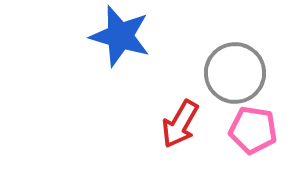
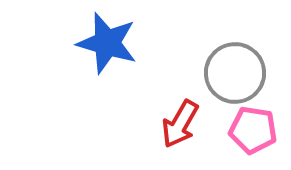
blue star: moved 13 px left, 7 px down
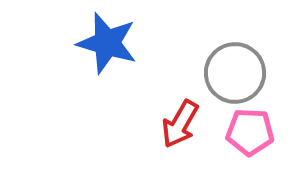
pink pentagon: moved 3 px left, 2 px down; rotated 6 degrees counterclockwise
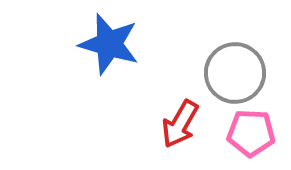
blue star: moved 2 px right, 1 px down
pink pentagon: moved 1 px right, 1 px down
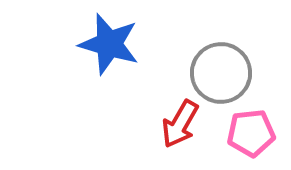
gray circle: moved 14 px left
pink pentagon: rotated 9 degrees counterclockwise
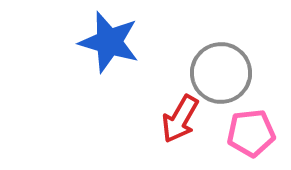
blue star: moved 2 px up
red arrow: moved 5 px up
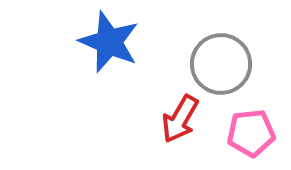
blue star: rotated 6 degrees clockwise
gray circle: moved 9 px up
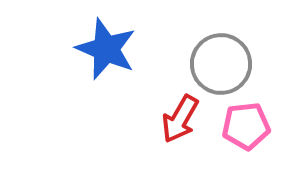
blue star: moved 3 px left, 7 px down
pink pentagon: moved 5 px left, 7 px up
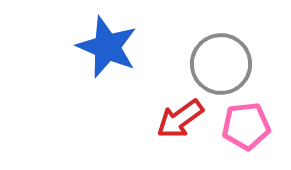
blue star: moved 1 px right, 2 px up
red arrow: rotated 24 degrees clockwise
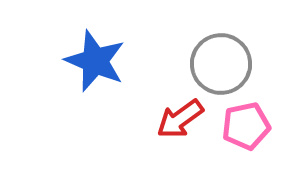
blue star: moved 12 px left, 14 px down
pink pentagon: rotated 6 degrees counterclockwise
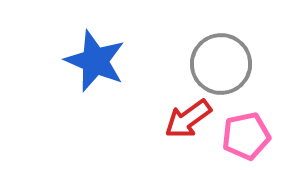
red arrow: moved 8 px right
pink pentagon: moved 10 px down
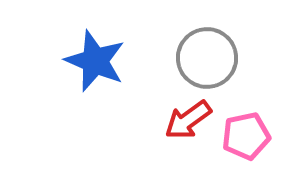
gray circle: moved 14 px left, 6 px up
red arrow: moved 1 px down
